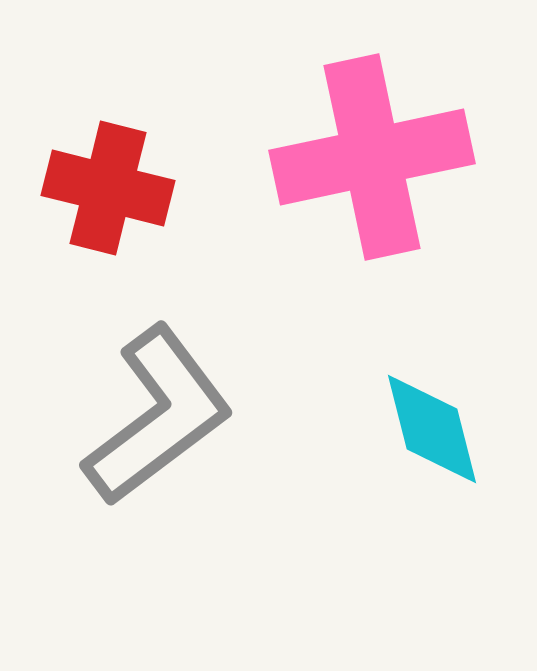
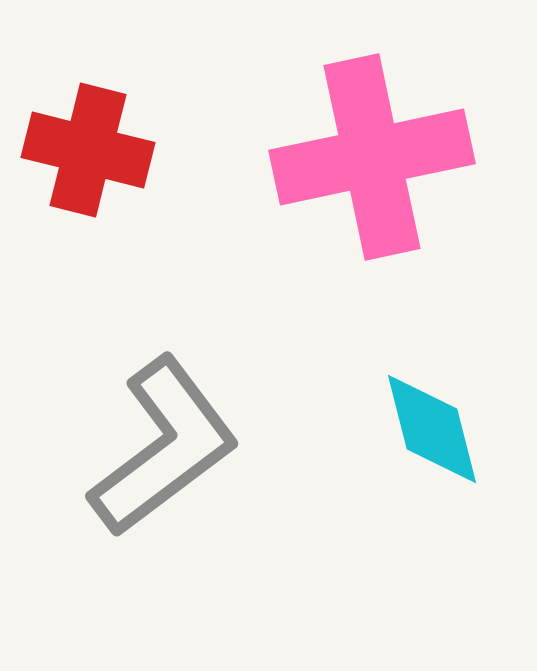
red cross: moved 20 px left, 38 px up
gray L-shape: moved 6 px right, 31 px down
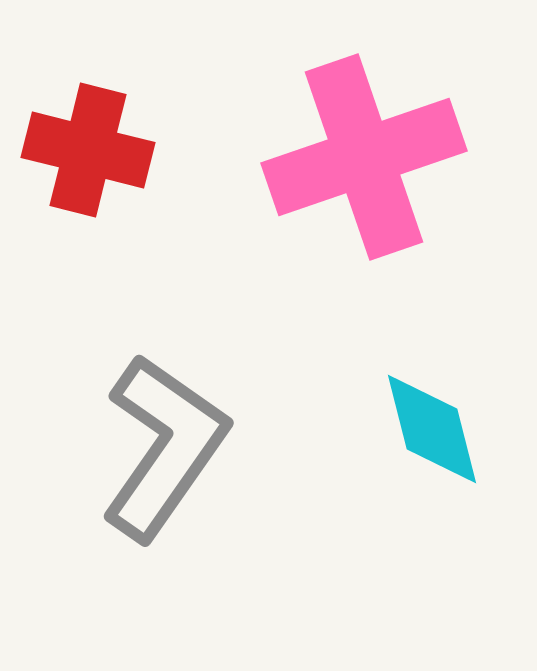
pink cross: moved 8 px left; rotated 7 degrees counterclockwise
gray L-shape: rotated 18 degrees counterclockwise
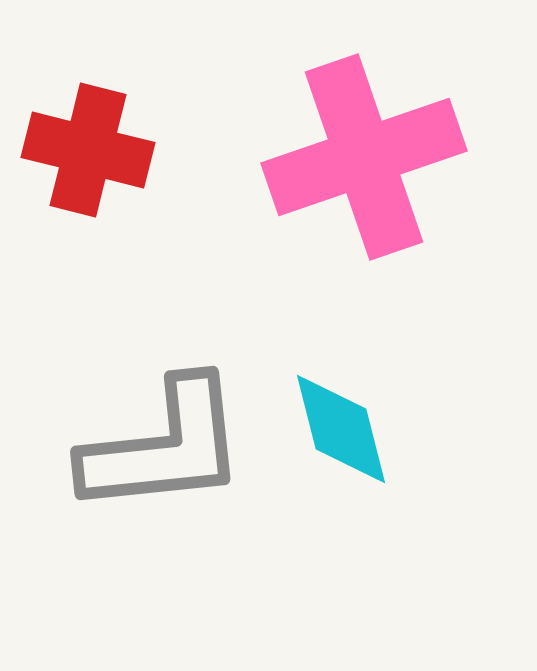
cyan diamond: moved 91 px left
gray L-shape: rotated 49 degrees clockwise
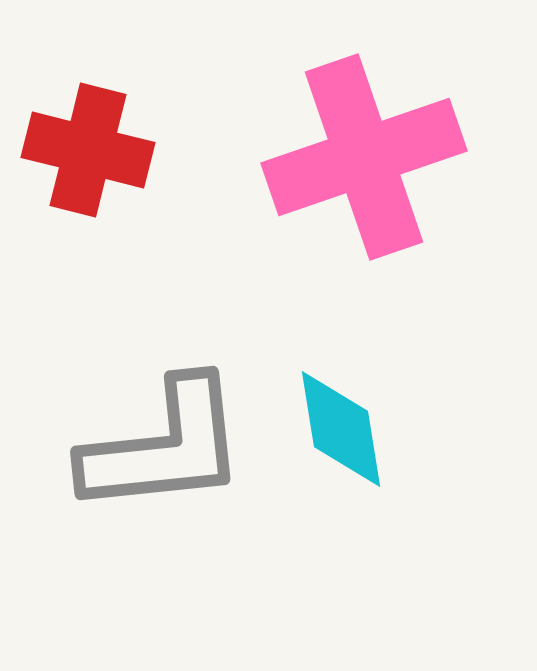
cyan diamond: rotated 5 degrees clockwise
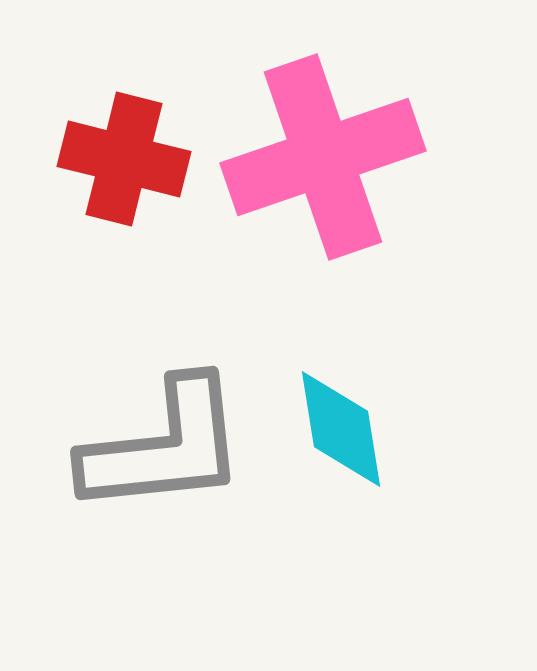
red cross: moved 36 px right, 9 px down
pink cross: moved 41 px left
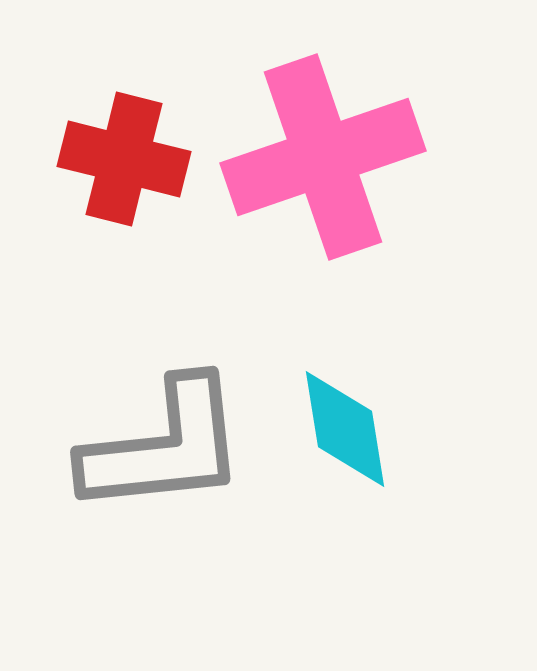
cyan diamond: moved 4 px right
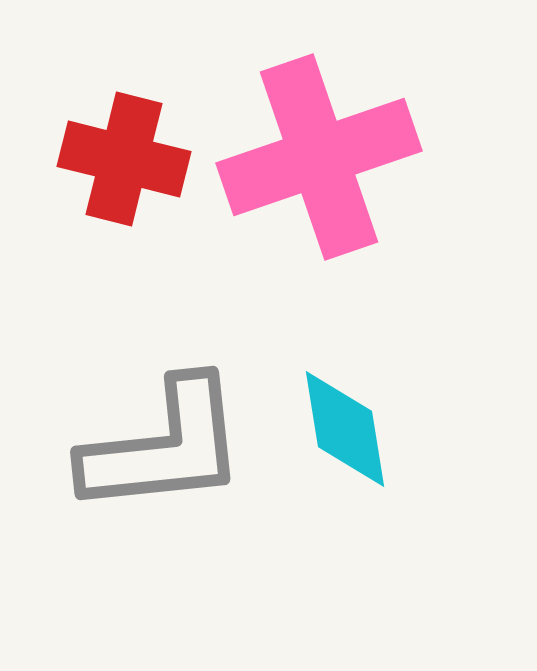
pink cross: moved 4 px left
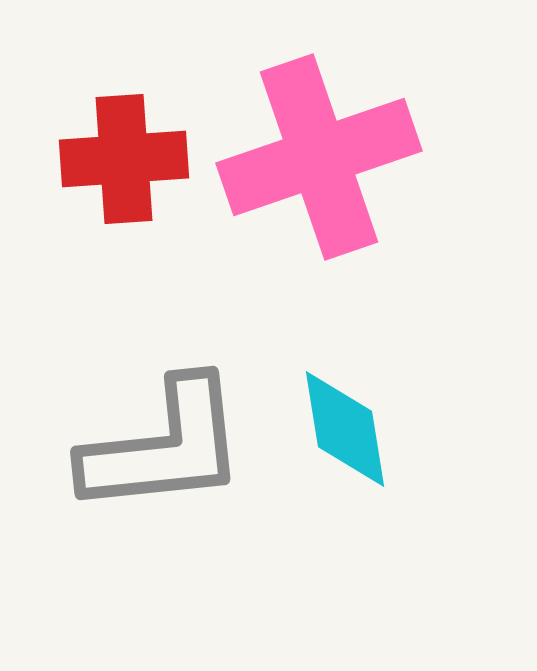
red cross: rotated 18 degrees counterclockwise
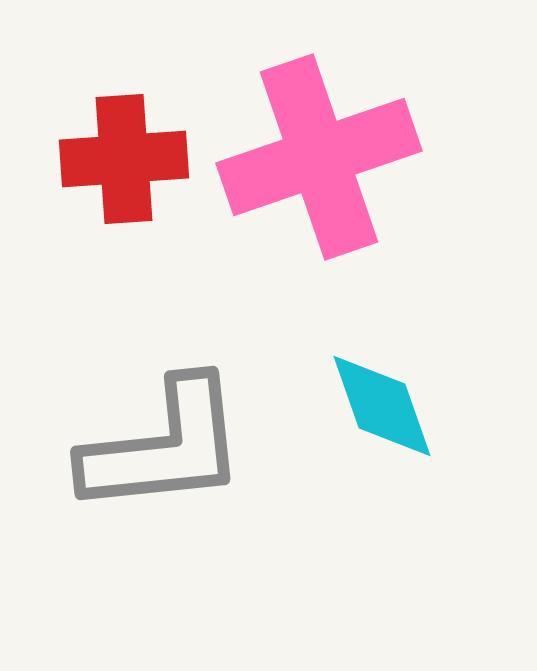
cyan diamond: moved 37 px right, 23 px up; rotated 10 degrees counterclockwise
